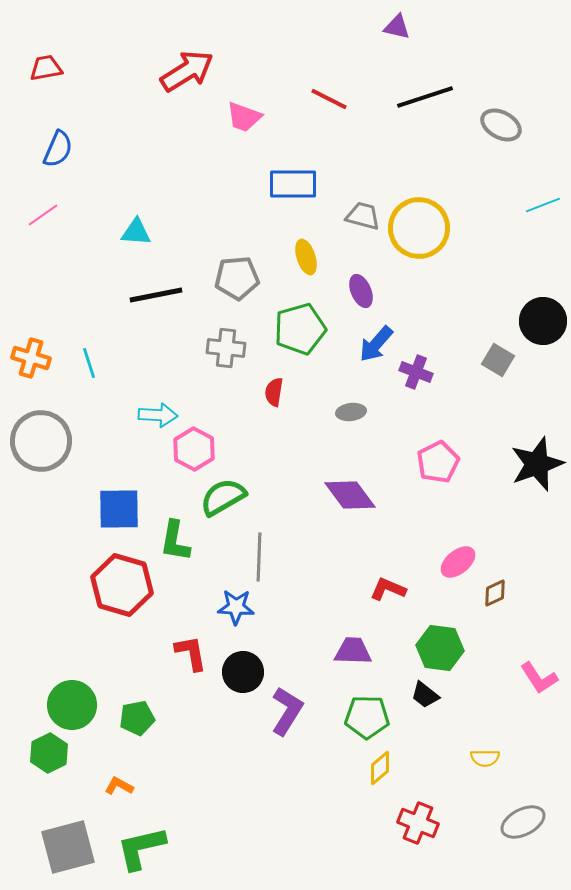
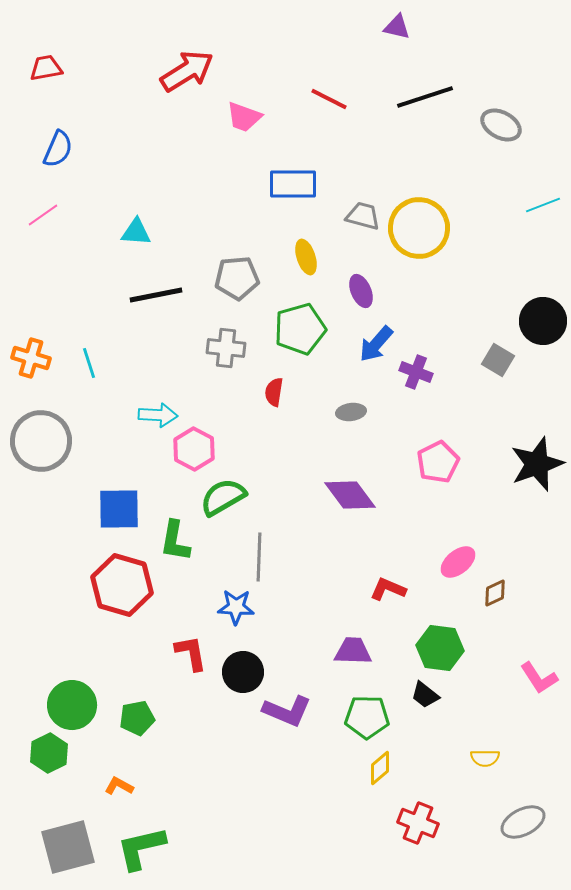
purple L-shape at (287, 711): rotated 81 degrees clockwise
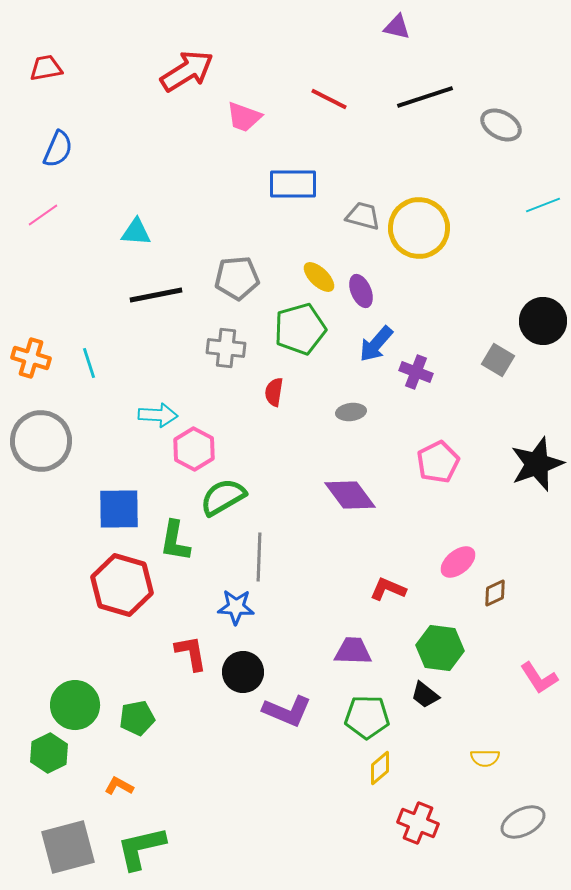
yellow ellipse at (306, 257): moved 13 px right, 20 px down; rotated 28 degrees counterclockwise
green circle at (72, 705): moved 3 px right
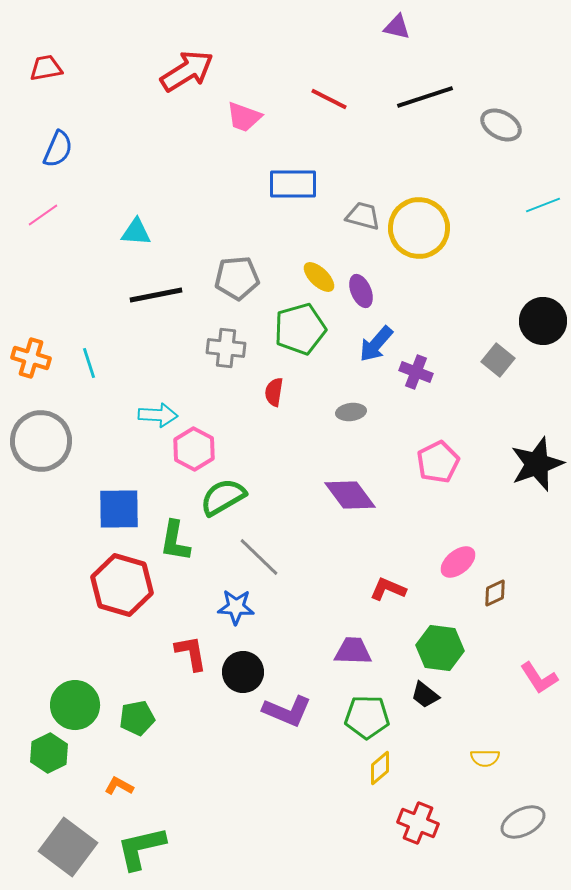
gray square at (498, 360): rotated 8 degrees clockwise
gray line at (259, 557): rotated 48 degrees counterclockwise
gray square at (68, 847): rotated 38 degrees counterclockwise
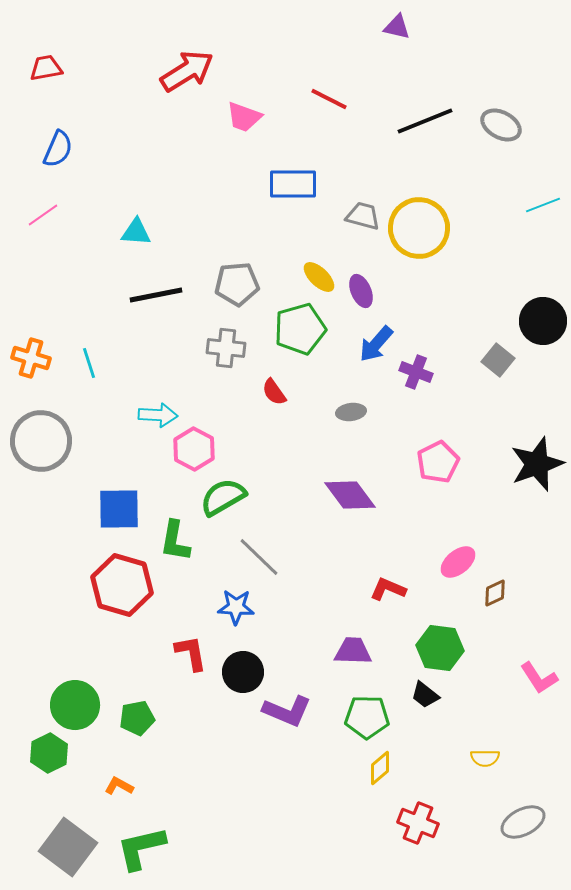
black line at (425, 97): moved 24 px down; rotated 4 degrees counterclockwise
gray pentagon at (237, 278): moved 6 px down
red semicircle at (274, 392): rotated 44 degrees counterclockwise
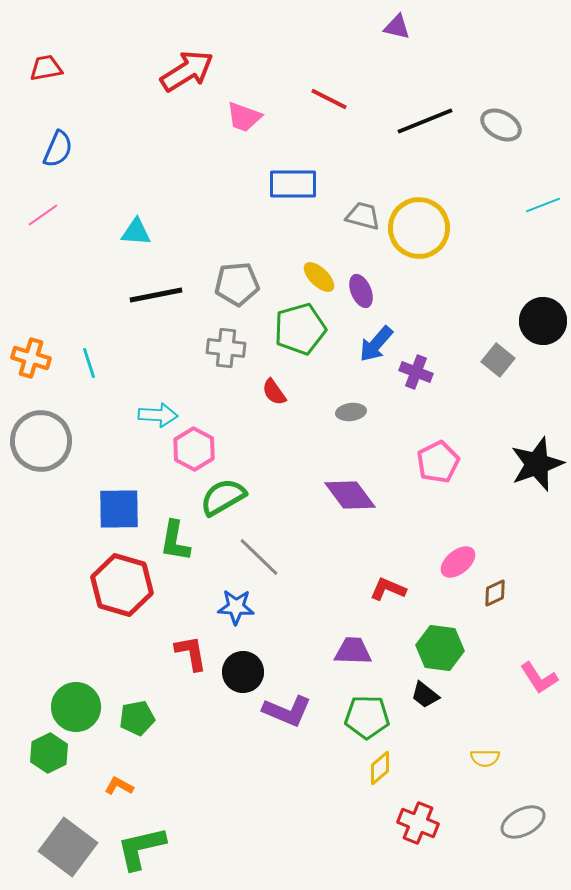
green circle at (75, 705): moved 1 px right, 2 px down
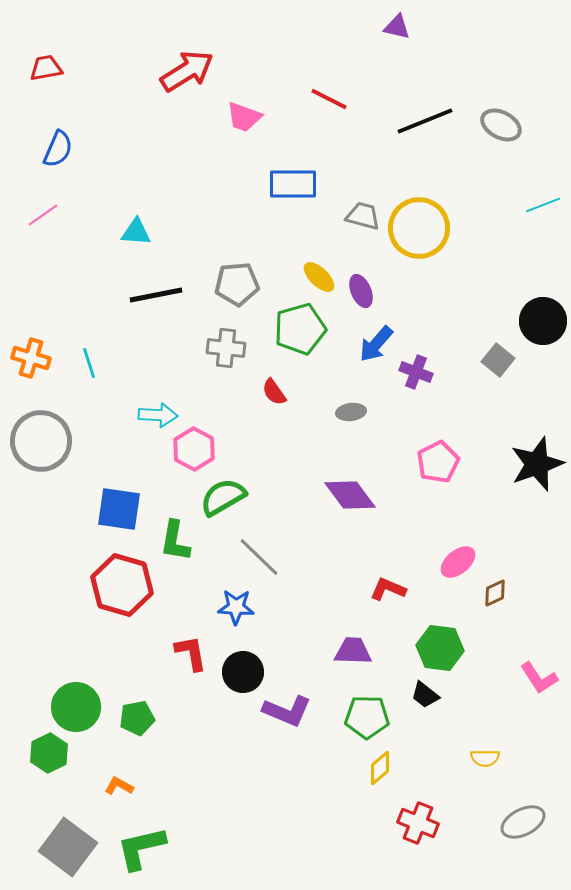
blue square at (119, 509): rotated 9 degrees clockwise
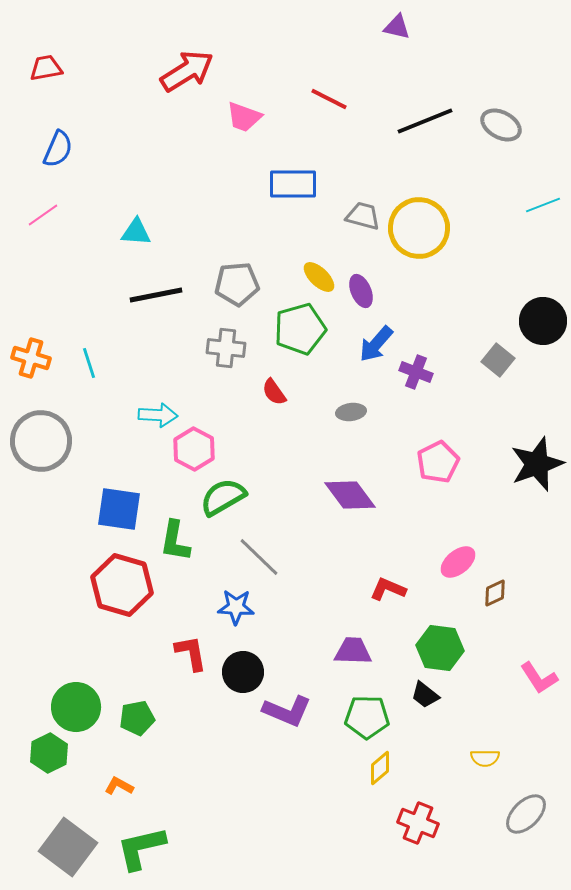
gray ellipse at (523, 822): moved 3 px right, 8 px up; rotated 18 degrees counterclockwise
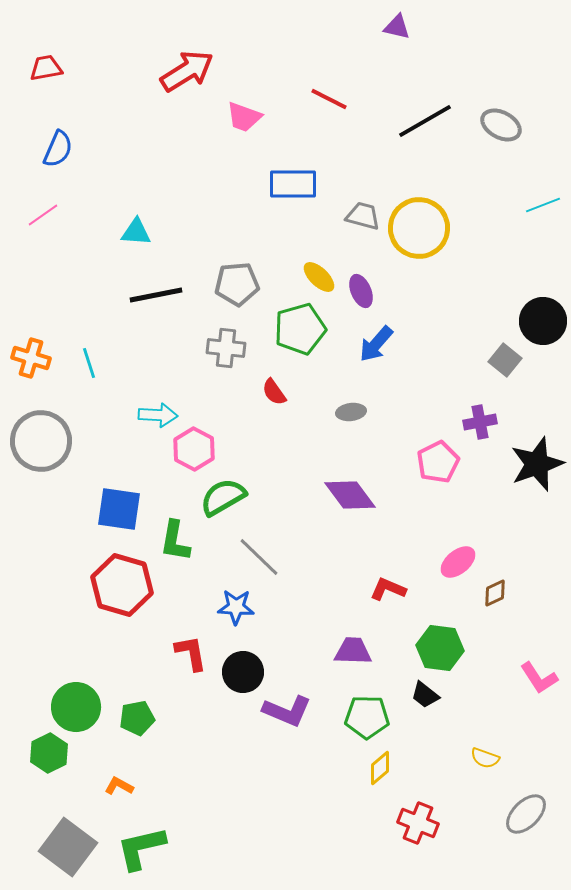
black line at (425, 121): rotated 8 degrees counterclockwise
gray square at (498, 360): moved 7 px right
purple cross at (416, 372): moved 64 px right, 50 px down; rotated 32 degrees counterclockwise
yellow semicircle at (485, 758): rotated 20 degrees clockwise
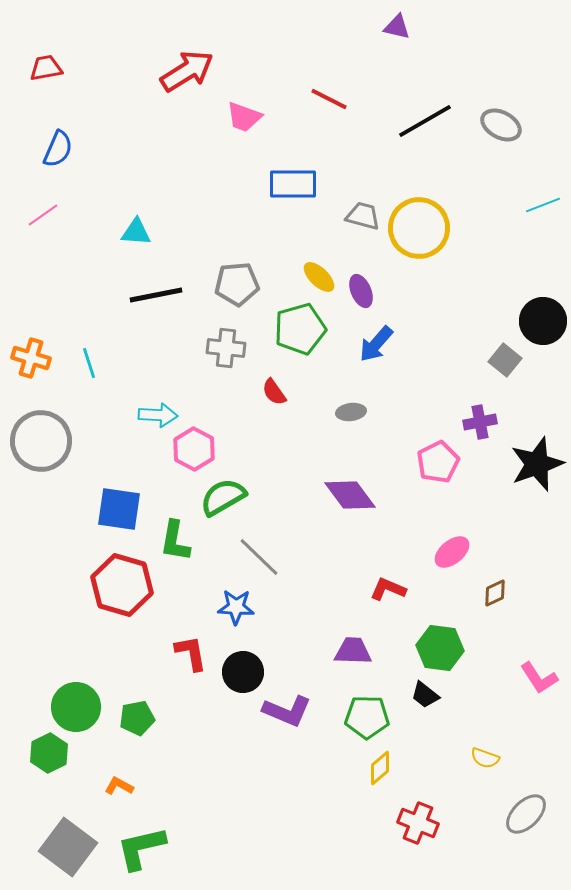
pink ellipse at (458, 562): moved 6 px left, 10 px up
